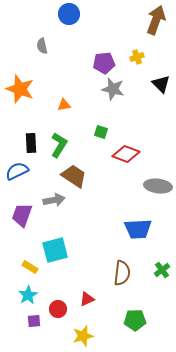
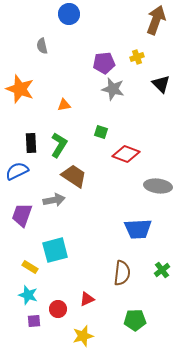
cyan star: rotated 24 degrees counterclockwise
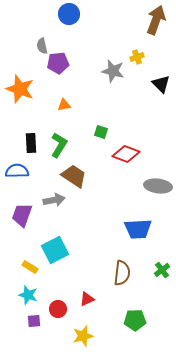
purple pentagon: moved 46 px left
gray star: moved 18 px up
blue semicircle: rotated 25 degrees clockwise
cyan square: rotated 12 degrees counterclockwise
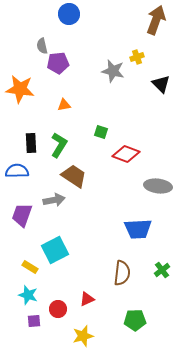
orange star: rotated 12 degrees counterclockwise
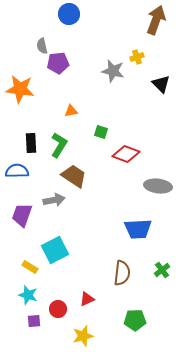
orange triangle: moved 7 px right, 6 px down
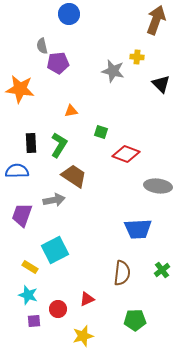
yellow cross: rotated 24 degrees clockwise
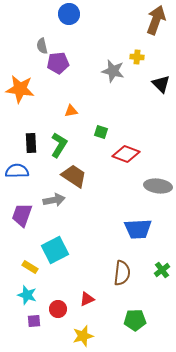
cyan star: moved 1 px left
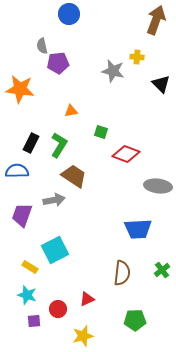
black rectangle: rotated 30 degrees clockwise
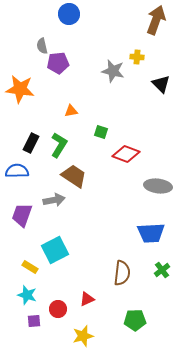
blue trapezoid: moved 13 px right, 4 px down
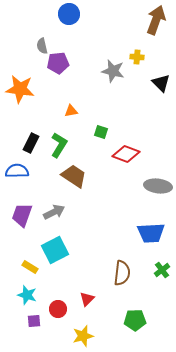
black triangle: moved 1 px up
gray arrow: moved 12 px down; rotated 15 degrees counterclockwise
red triangle: rotated 21 degrees counterclockwise
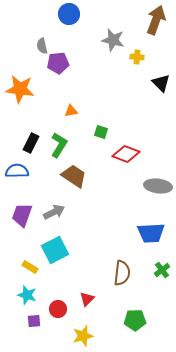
gray star: moved 31 px up
